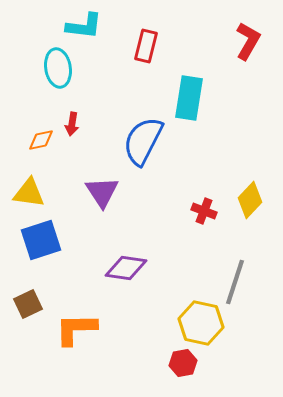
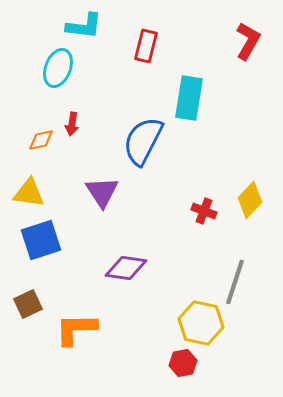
cyan ellipse: rotated 30 degrees clockwise
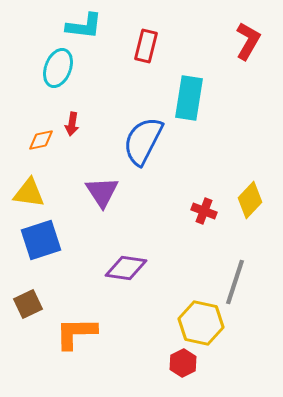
orange L-shape: moved 4 px down
red hexagon: rotated 16 degrees counterclockwise
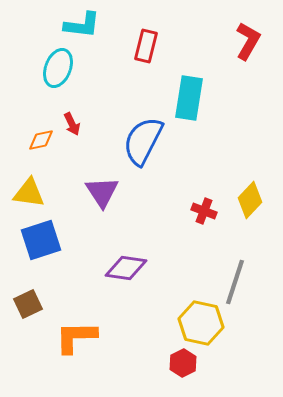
cyan L-shape: moved 2 px left, 1 px up
red arrow: rotated 35 degrees counterclockwise
orange L-shape: moved 4 px down
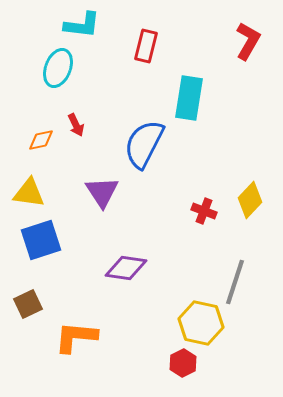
red arrow: moved 4 px right, 1 px down
blue semicircle: moved 1 px right, 3 px down
orange L-shape: rotated 6 degrees clockwise
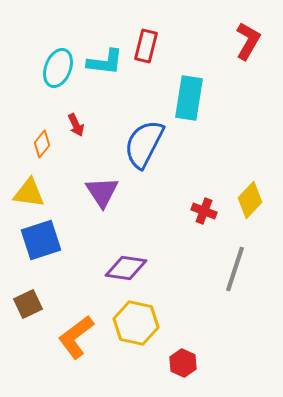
cyan L-shape: moved 23 px right, 37 px down
orange diamond: moved 1 px right, 4 px down; rotated 40 degrees counterclockwise
gray line: moved 13 px up
yellow hexagon: moved 65 px left
orange L-shape: rotated 42 degrees counterclockwise
red hexagon: rotated 8 degrees counterclockwise
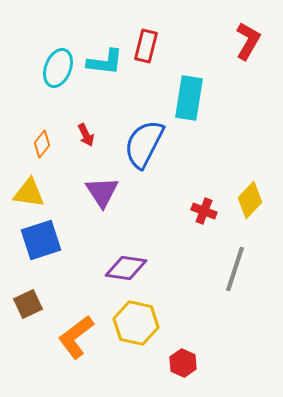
red arrow: moved 10 px right, 10 px down
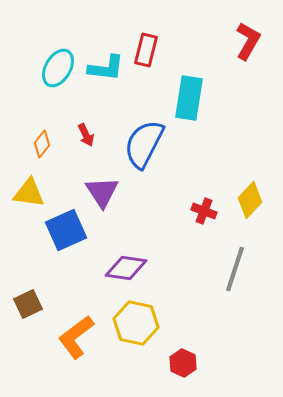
red rectangle: moved 4 px down
cyan L-shape: moved 1 px right, 6 px down
cyan ellipse: rotated 9 degrees clockwise
blue square: moved 25 px right, 10 px up; rotated 6 degrees counterclockwise
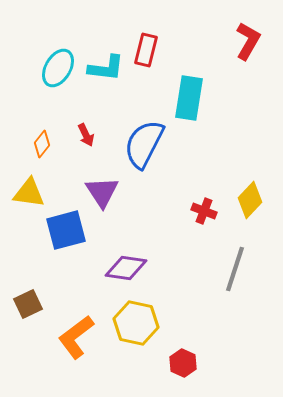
blue square: rotated 9 degrees clockwise
